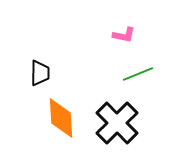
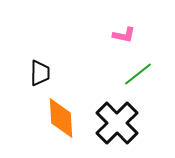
green line: rotated 16 degrees counterclockwise
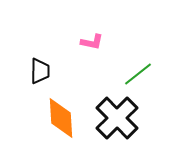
pink L-shape: moved 32 px left, 7 px down
black trapezoid: moved 2 px up
black cross: moved 5 px up
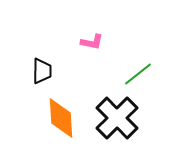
black trapezoid: moved 2 px right
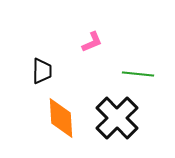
pink L-shape: rotated 35 degrees counterclockwise
green line: rotated 44 degrees clockwise
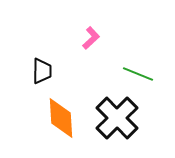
pink L-shape: moved 1 px left, 4 px up; rotated 20 degrees counterclockwise
green line: rotated 16 degrees clockwise
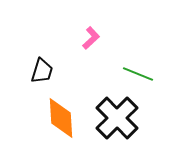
black trapezoid: rotated 16 degrees clockwise
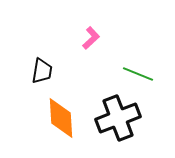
black trapezoid: rotated 8 degrees counterclockwise
black cross: moved 1 px right; rotated 24 degrees clockwise
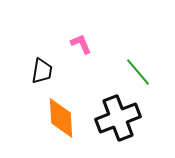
pink L-shape: moved 10 px left, 6 px down; rotated 70 degrees counterclockwise
green line: moved 2 px up; rotated 28 degrees clockwise
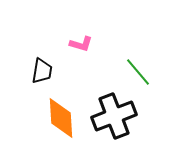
pink L-shape: rotated 130 degrees clockwise
black cross: moved 4 px left, 2 px up
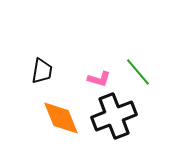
pink L-shape: moved 18 px right, 35 px down
orange diamond: rotated 18 degrees counterclockwise
